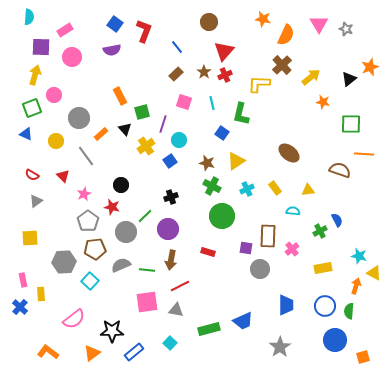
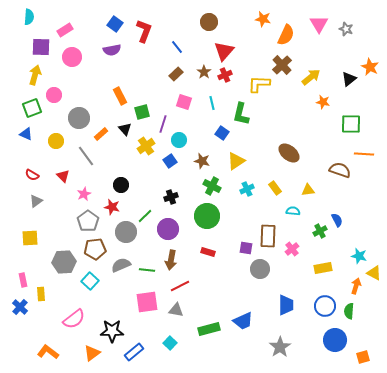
orange star at (370, 67): rotated 24 degrees counterclockwise
brown star at (207, 163): moved 5 px left, 2 px up
green circle at (222, 216): moved 15 px left
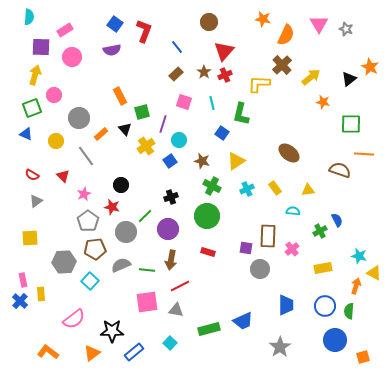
blue cross at (20, 307): moved 6 px up
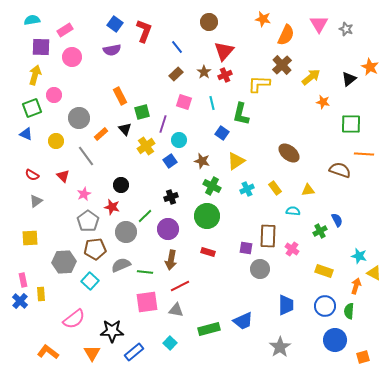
cyan semicircle at (29, 17): moved 3 px right, 3 px down; rotated 105 degrees counterclockwise
pink cross at (292, 249): rotated 16 degrees counterclockwise
yellow rectangle at (323, 268): moved 1 px right, 3 px down; rotated 30 degrees clockwise
green line at (147, 270): moved 2 px left, 2 px down
orange triangle at (92, 353): rotated 24 degrees counterclockwise
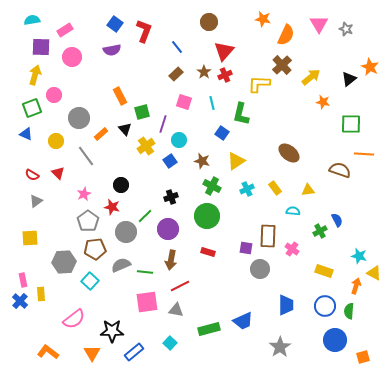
red triangle at (63, 176): moved 5 px left, 3 px up
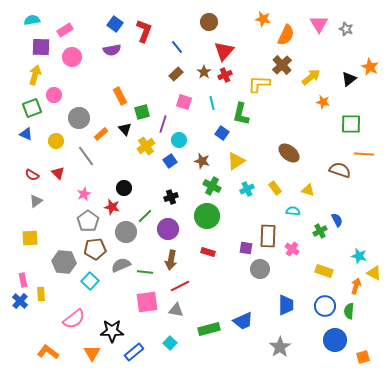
black circle at (121, 185): moved 3 px right, 3 px down
yellow triangle at (308, 190): rotated 24 degrees clockwise
gray hexagon at (64, 262): rotated 10 degrees clockwise
